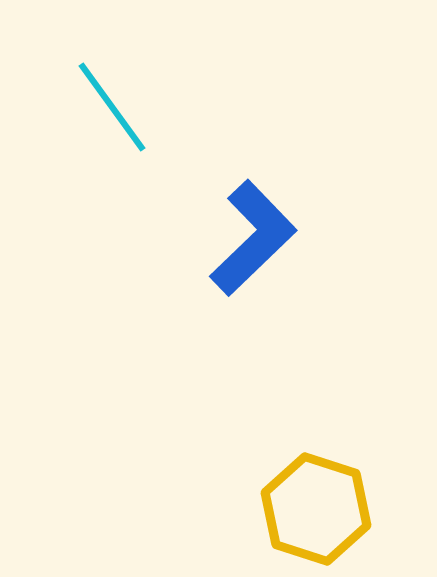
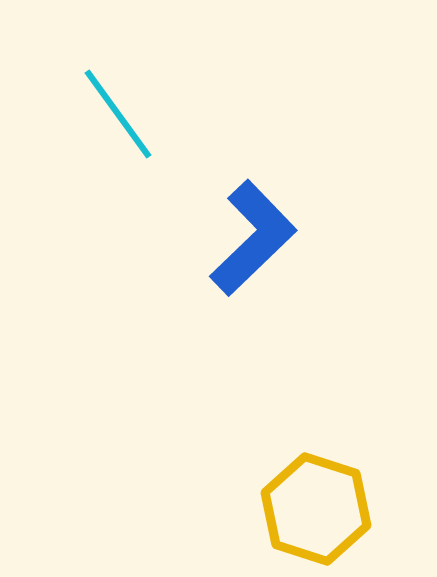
cyan line: moved 6 px right, 7 px down
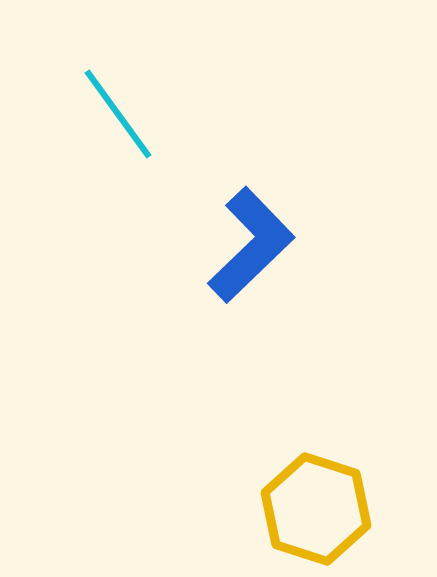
blue L-shape: moved 2 px left, 7 px down
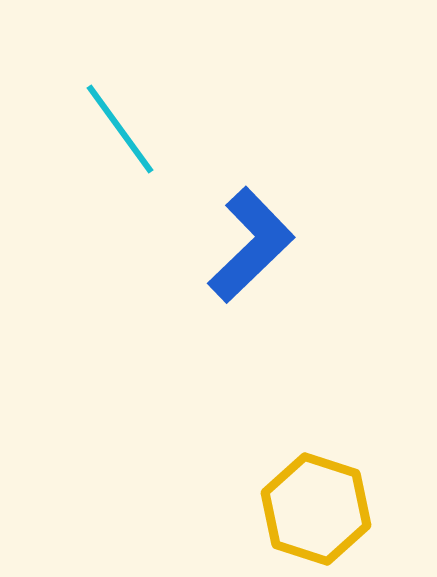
cyan line: moved 2 px right, 15 px down
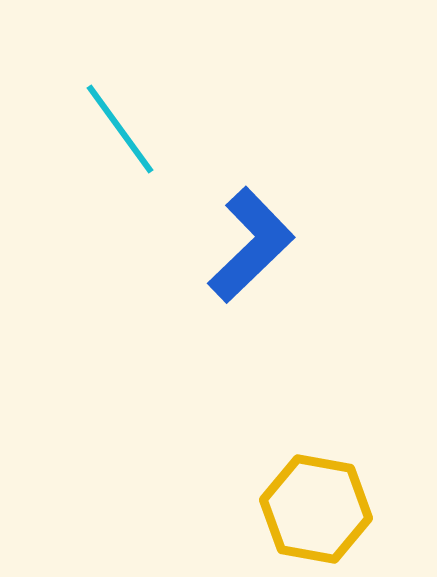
yellow hexagon: rotated 8 degrees counterclockwise
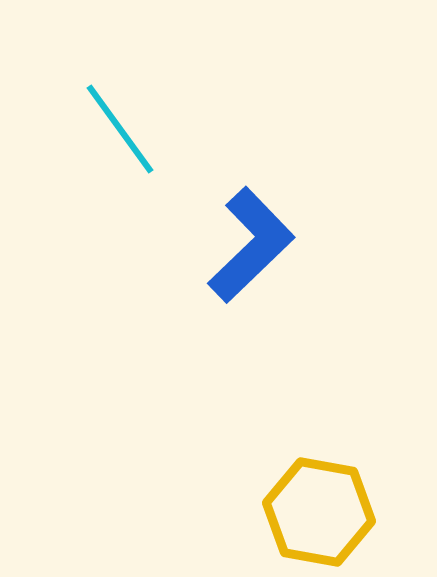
yellow hexagon: moved 3 px right, 3 px down
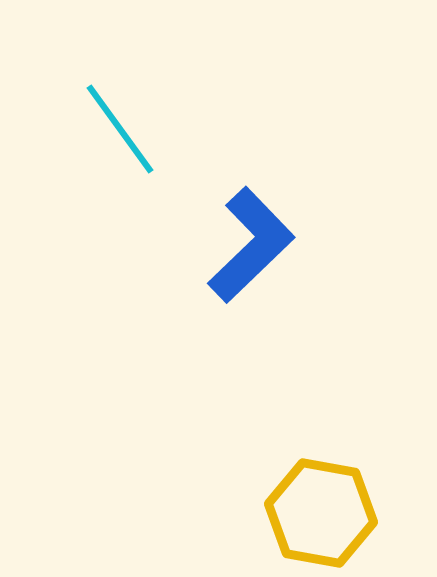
yellow hexagon: moved 2 px right, 1 px down
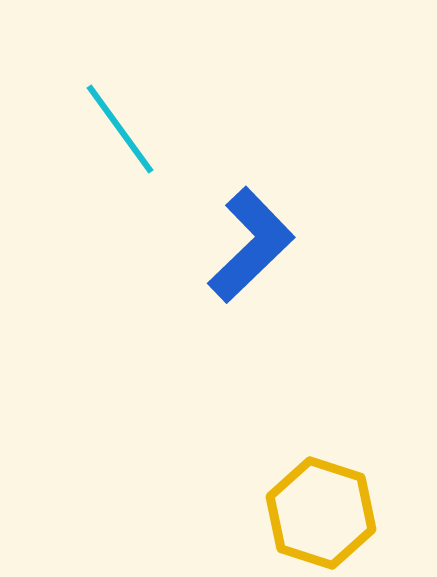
yellow hexagon: rotated 8 degrees clockwise
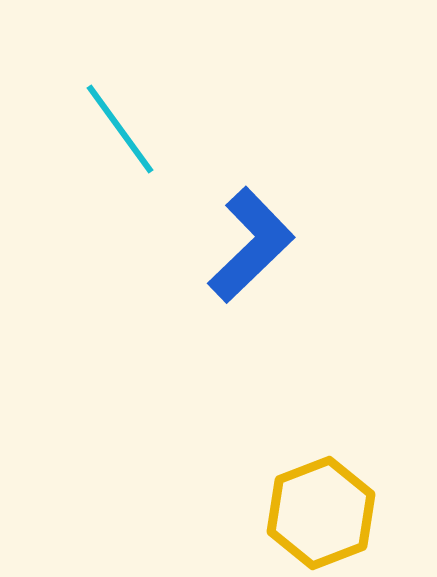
yellow hexagon: rotated 21 degrees clockwise
